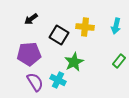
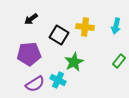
purple semicircle: moved 2 px down; rotated 90 degrees clockwise
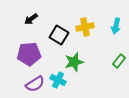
yellow cross: rotated 18 degrees counterclockwise
green star: rotated 12 degrees clockwise
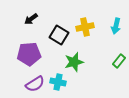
cyan cross: moved 2 px down; rotated 14 degrees counterclockwise
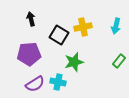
black arrow: rotated 112 degrees clockwise
yellow cross: moved 2 px left
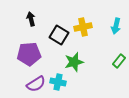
purple semicircle: moved 1 px right
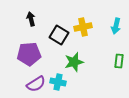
green rectangle: rotated 32 degrees counterclockwise
